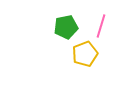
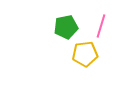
yellow pentagon: rotated 15 degrees clockwise
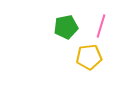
yellow pentagon: moved 4 px right, 3 px down
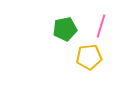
green pentagon: moved 1 px left, 2 px down
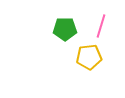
green pentagon: rotated 10 degrees clockwise
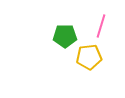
green pentagon: moved 7 px down
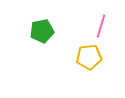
green pentagon: moved 23 px left, 5 px up; rotated 10 degrees counterclockwise
